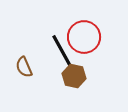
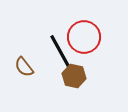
black line: moved 2 px left
brown semicircle: rotated 15 degrees counterclockwise
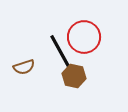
brown semicircle: rotated 70 degrees counterclockwise
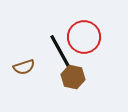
brown hexagon: moved 1 px left, 1 px down
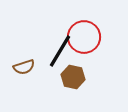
black line: rotated 60 degrees clockwise
